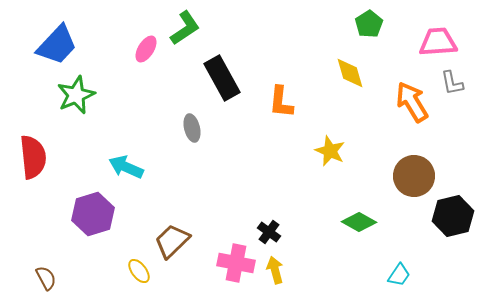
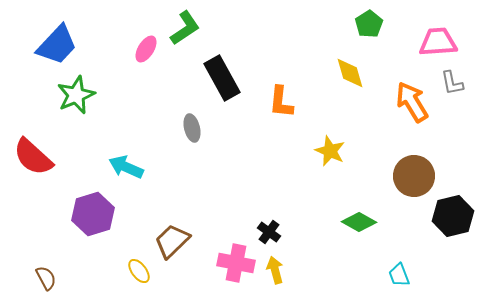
red semicircle: rotated 138 degrees clockwise
cyan trapezoid: rotated 125 degrees clockwise
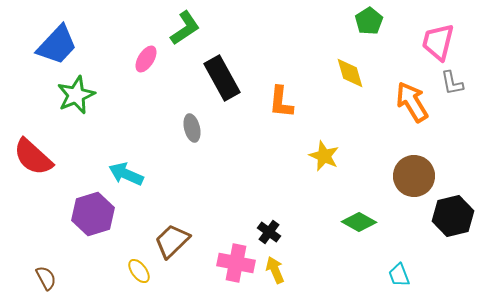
green pentagon: moved 3 px up
pink trapezoid: rotated 72 degrees counterclockwise
pink ellipse: moved 10 px down
yellow star: moved 6 px left, 5 px down
cyan arrow: moved 7 px down
yellow arrow: rotated 8 degrees counterclockwise
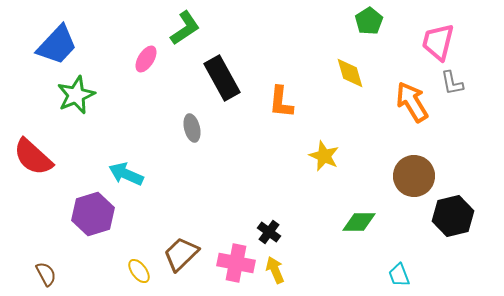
green diamond: rotated 28 degrees counterclockwise
brown trapezoid: moved 9 px right, 13 px down
brown semicircle: moved 4 px up
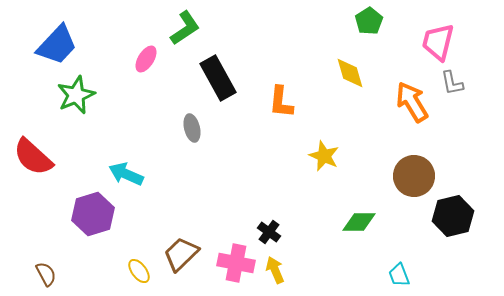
black rectangle: moved 4 px left
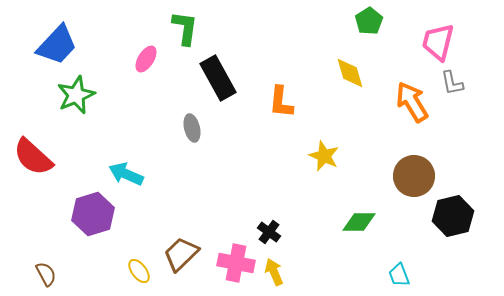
green L-shape: rotated 48 degrees counterclockwise
yellow arrow: moved 1 px left, 2 px down
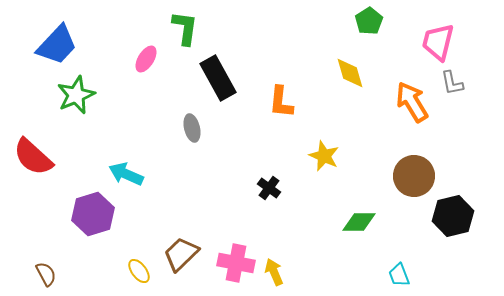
black cross: moved 44 px up
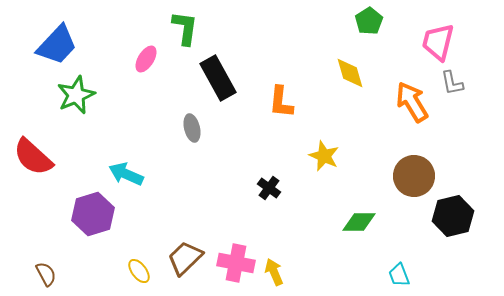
brown trapezoid: moved 4 px right, 4 px down
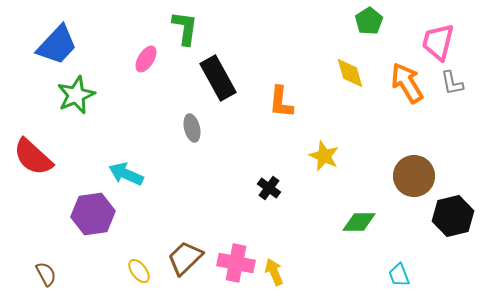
orange arrow: moved 5 px left, 19 px up
purple hexagon: rotated 9 degrees clockwise
